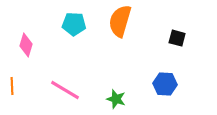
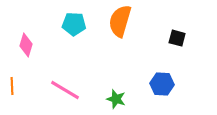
blue hexagon: moved 3 px left
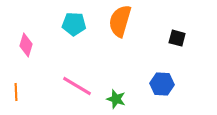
orange line: moved 4 px right, 6 px down
pink line: moved 12 px right, 4 px up
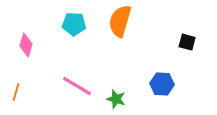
black square: moved 10 px right, 4 px down
orange line: rotated 18 degrees clockwise
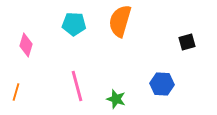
black square: rotated 30 degrees counterclockwise
pink line: rotated 44 degrees clockwise
